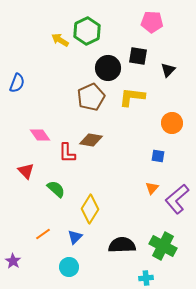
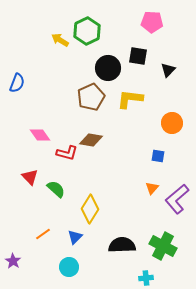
yellow L-shape: moved 2 px left, 2 px down
red L-shape: rotated 75 degrees counterclockwise
red triangle: moved 4 px right, 6 px down
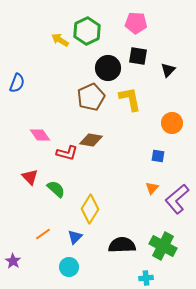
pink pentagon: moved 16 px left, 1 px down
yellow L-shape: rotated 72 degrees clockwise
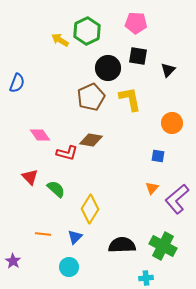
orange line: rotated 42 degrees clockwise
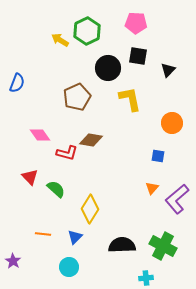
brown pentagon: moved 14 px left
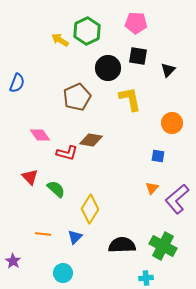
cyan circle: moved 6 px left, 6 px down
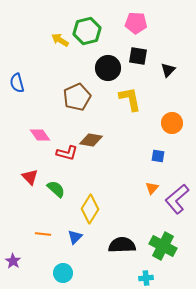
green hexagon: rotated 12 degrees clockwise
blue semicircle: rotated 144 degrees clockwise
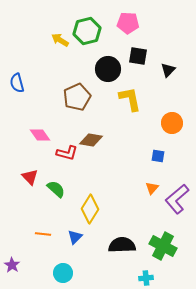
pink pentagon: moved 8 px left
black circle: moved 1 px down
purple star: moved 1 px left, 4 px down
